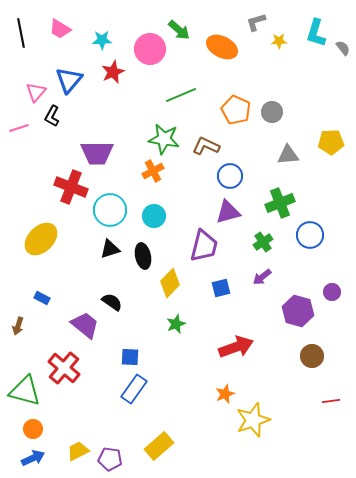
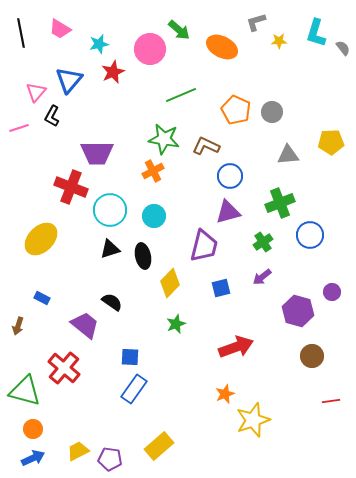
cyan star at (102, 40): moved 3 px left, 4 px down; rotated 12 degrees counterclockwise
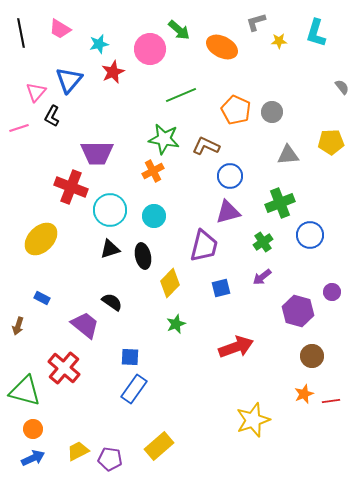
gray semicircle at (343, 48): moved 1 px left, 39 px down
orange star at (225, 394): moved 79 px right
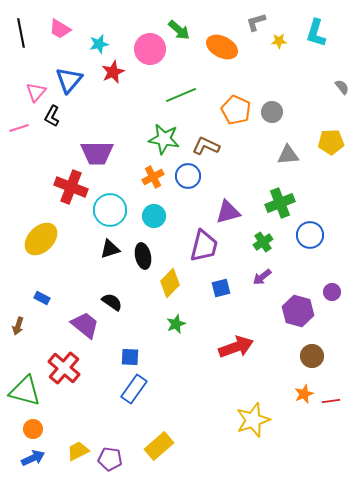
orange cross at (153, 171): moved 6 px down
blue circle at (230, 176): moved 42 px left
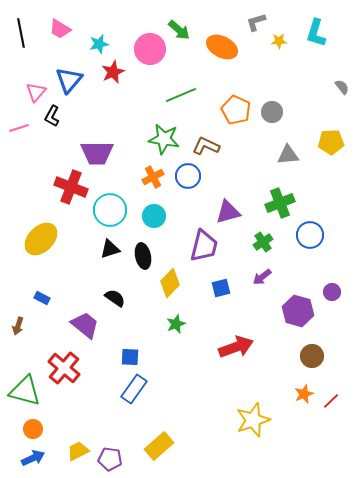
black semicircle at (112, 302): moved 3 px right, 4 px up
red line at (331, 401): rotated 36 degrees counterclockwise
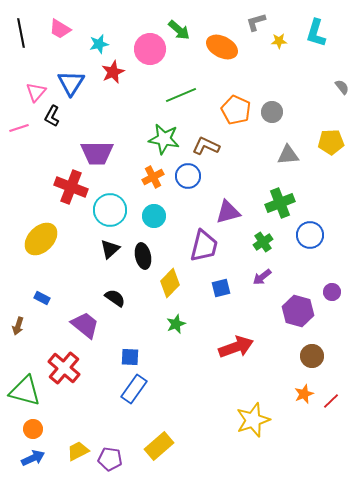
blue triangle at (69, 80): moved 2 px right, 3 px down; rotated 8 degrees counterclockwise
black triangle at (110, 249): rotated 25 degrees counterclockwise
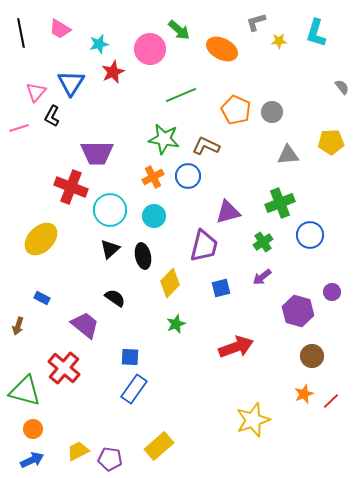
orange ellipse at (222, 47): moved 2 px down
blue arrow at (33, 458): moved 1 px left, 2 px down
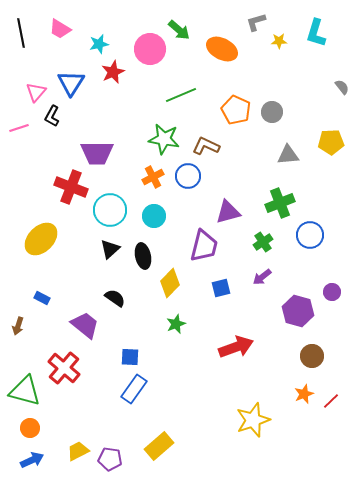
orange circle at (33, 429): moved 3 px left, 1 px up
